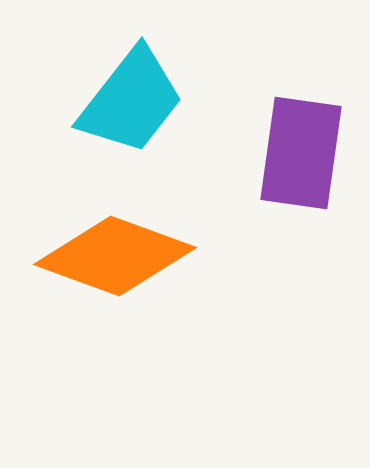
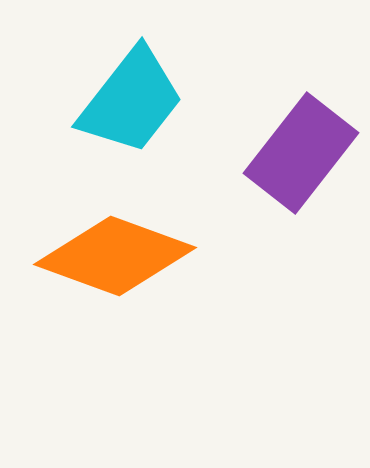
purple rectangle: rotated 30 degrees clockwise
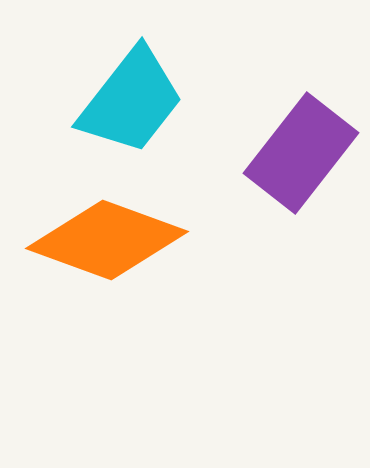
orange diamond: moved 8 px left, 16 px up
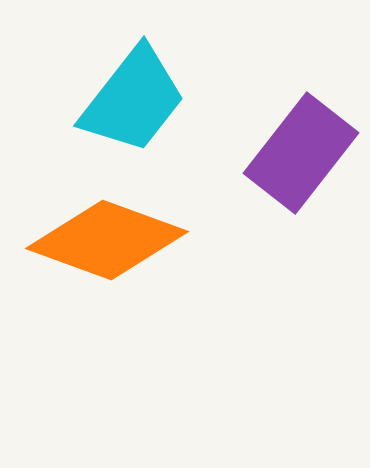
cyan trapezoid: moved 2 px right, 1 px up
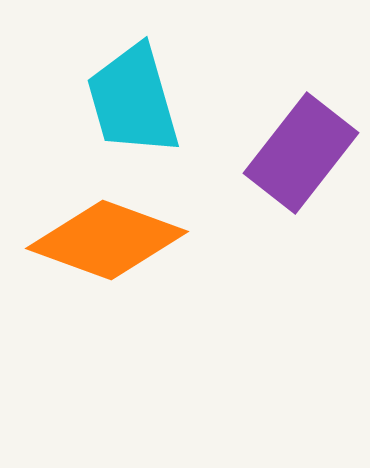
cyan trapezoid: rotated 126 degrees clockwise
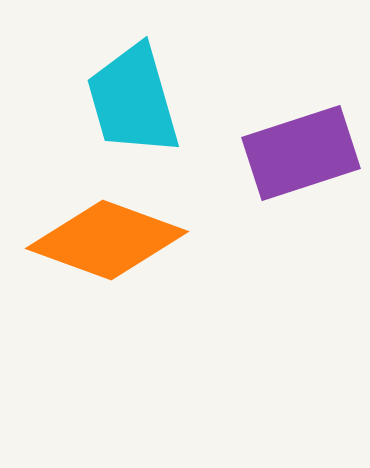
purple rectangle: rotated 34 degrees clockwise
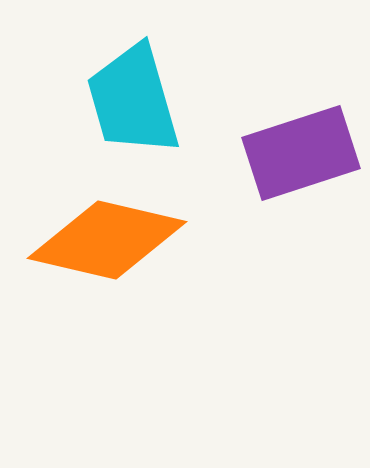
orange diamond: rotated 7 degrees counterclockwise
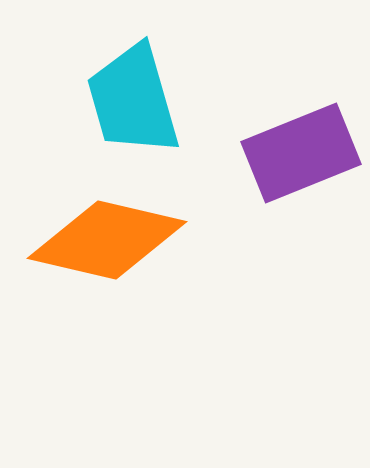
purple rectangle: rotated 4 degrees counterclockwise
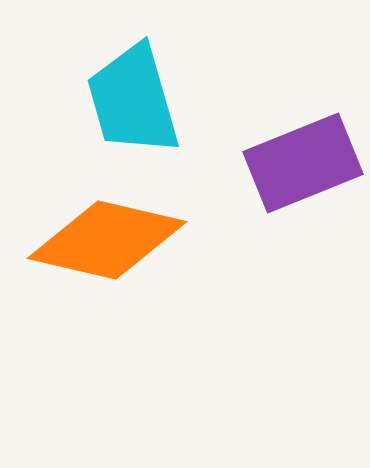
purple rectangle: moved 2 px right, 10 px down
